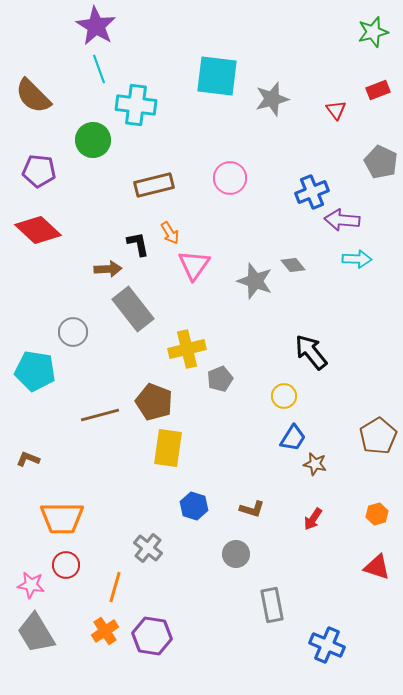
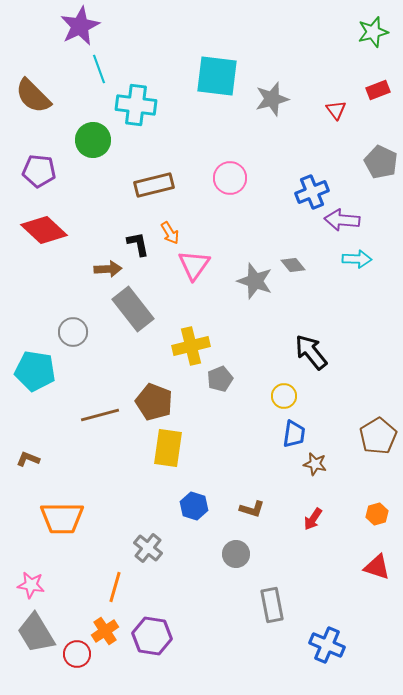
purple star at (96, 26): moved 16 px left; rotated 15 degrees clockwise
red diamond at (38, 230): moved 6 px right
yellow cross at (187, 349): moved 4 px right, 3 px up
blue trapezoid at (293, 438): moved 1 px right, 4 px up; rotated 24 degrees counterclockwise
red circle at (66, 565): moved 11 px right, 89 px down
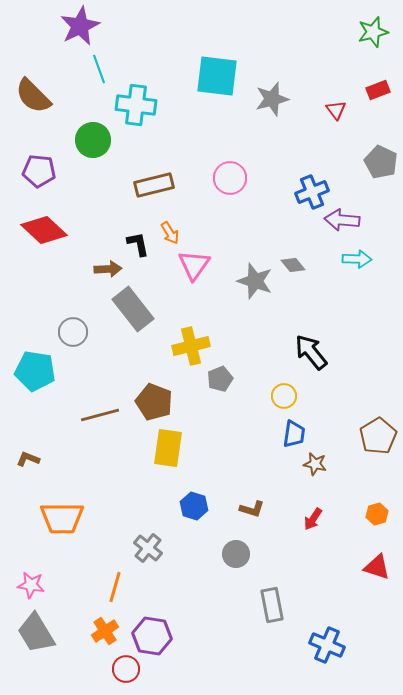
red circle at (77, 654): moved 49 px right, 15 px down
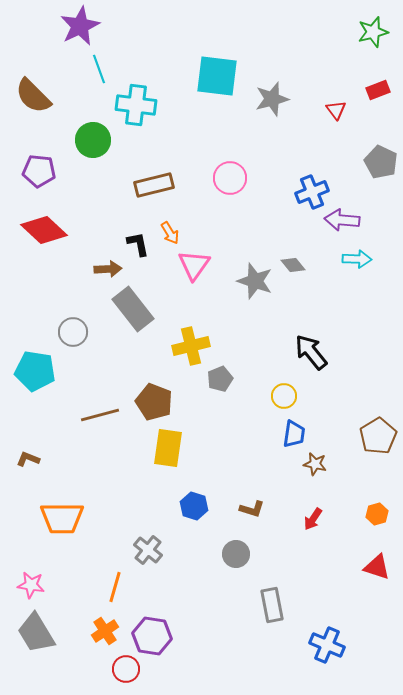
gray cross at (148, 548): moved 2 px down
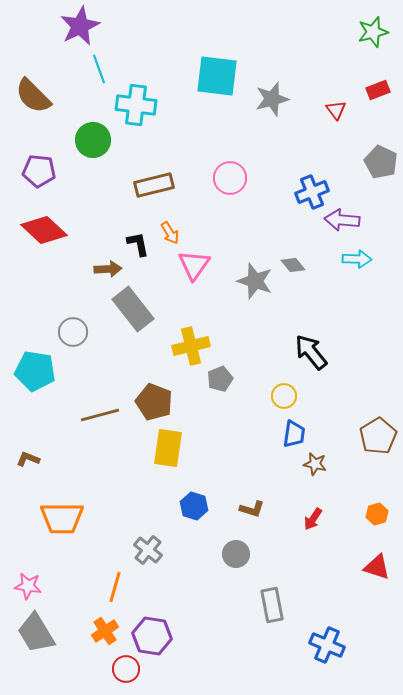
pink star at (31, 585): moved 3 px left, 1 px down
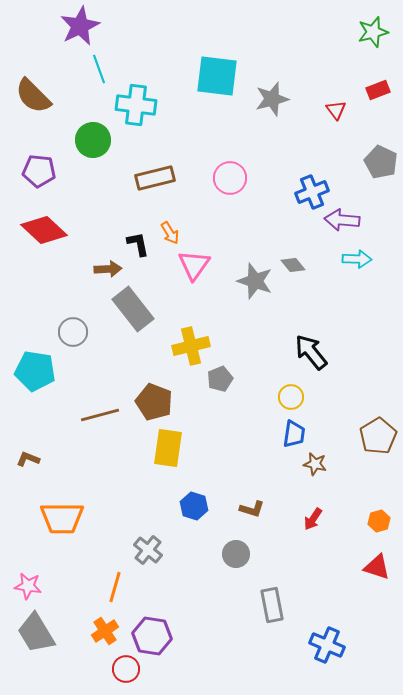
brown rectangle at (154, 185): moved 1 px right, 7 px up
yellow circle at (284, 396): moved 7 px right, 1 px down
orange hexagon at (377, 514): moved 2 px right, 7 px down
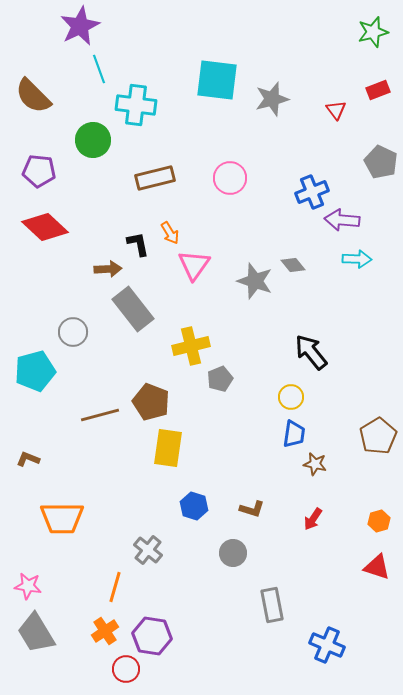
cyan square at (217, 76): moved 4 px down
red diamond at (44, 230): moved 1 px right, 3 px up
cyan pentagon at (35, 371): rotated 24 degrees counterclockwise
brown pentagon at (154, 402): moved 3 px left
gray circle at (236, 554): moved 3 px left, 1 px up
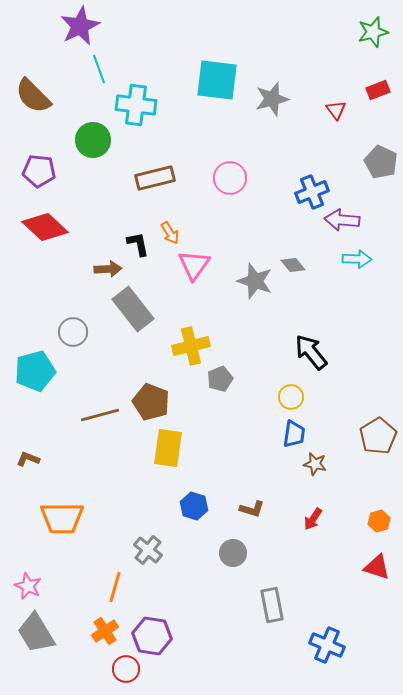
pink star at (28, 586): rotated 16 degrees clockwise
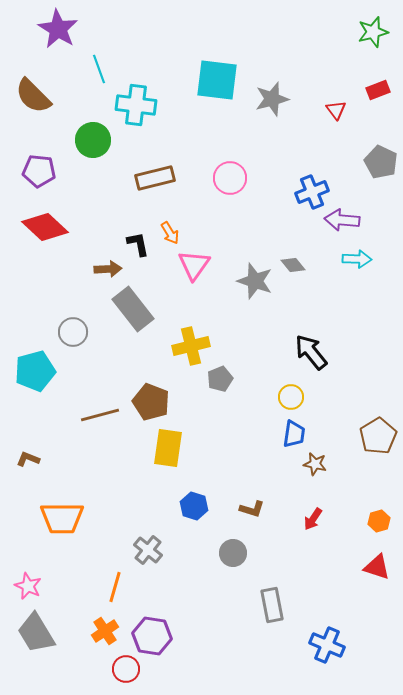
purple star at (80, 26): moved 22 px left, 3 px down; rotated 15 degrees counterclockwise
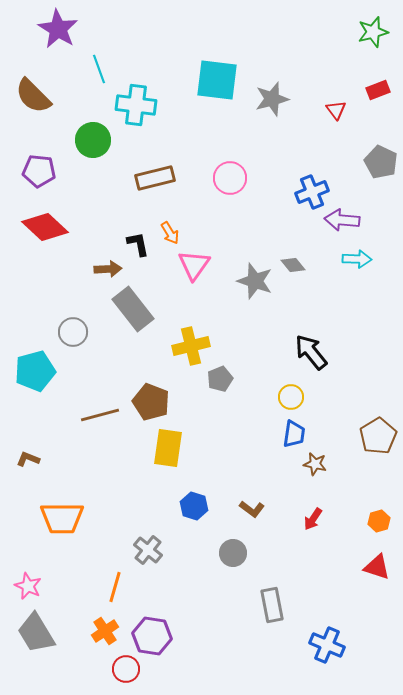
brown L-shape at (252, 509): rotated 20 degrees clockwise
